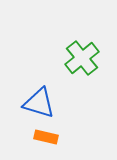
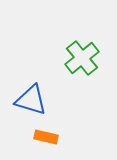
blue triangle: moved 8 px left, 3 px up
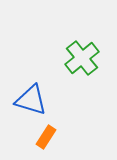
orange rectangle: rotated 70 degrees counterclockwise
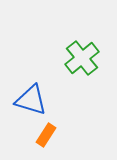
orange rectangle: moved 2 px up
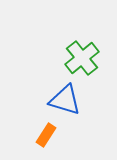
blue triangle: moved 34 px right
